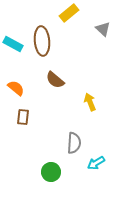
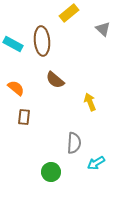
brown rectangle: moved 1 px right
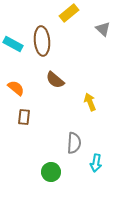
cyan arrow: rotated 48 degrees counterclockwise
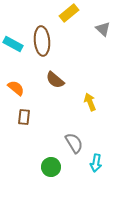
gray semicircle: rotated 35 degrees counterclockwise
green circle: moved 5 px up
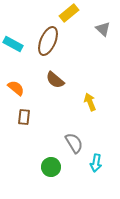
brown ellipse: moved 6 px right; rotated 28 degrees clockwise
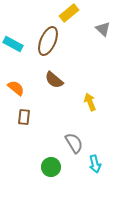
brown semicircle: moved 1 px left
cyan arrow: moved 1 px left, 1 px down; rotated 24 degrees counterclockwise
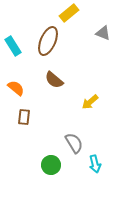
gray triangle: moved 4 px down; rotated 21 degrees counterclockwise
cyan rectangle: moved 2 px down; rotated 30 degrees clockwise
yellow arrow: rotated 108 degrees counterclockwise
green circle: moved 2 px up
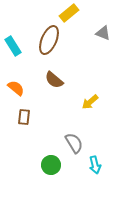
brown ellipse: moved 1 px right, 1 px up
cyan arrow: moved 1 px down
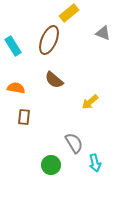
orange semicircle: rotated 30 degrees counterclockwise
cyan arrow: moved 2 px up
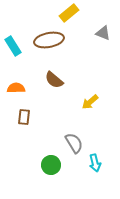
brown ellipse: rotated 56 degrees clockwise
orange semicircle: rotated 12 degrees counterclockwise
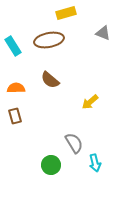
yellow rectangle: moved 3 px left; rotated 24 degrees clockwise
brown semicircle: moved 4 px left
brown rectangle: moved 9 px left, 1 px up; rotated 21 degrees counterclockwise
